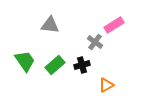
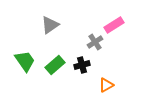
gray triangle: rotated 42 degrees counterclockwise
gray cross: rotated 21 degrees clockwise
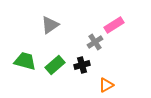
green trapezoid: rotated 40 degrees counterclockwise
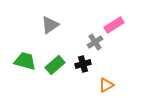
black cross: moved 1 px right, 1 px up
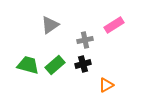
gray cross: moved 10 px left, 2 px up; rotated 21 degrees clockwise
green trapezoid: moved 3 px right, 4 px down
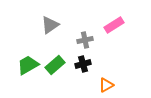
green trapezoid: rotated 45 degrees counterclockwise
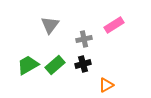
gray triangle: rotated 18 degrees counterclockwise
gray cross: moved 1 px left, 1 px up
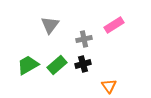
green rectangle: moved 2 px right
orange triangle: moved 3 px right, 1 px down; rotated 35 degrees counterclockwise
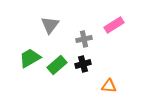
green trapezoid: moved 2 px right, 7 px up
orange triangle: rotated 49 degrees counterclockwise
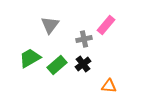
pink rectangle: moved 8 px left; rotated 18 degrees counterclockwise
black cross: rotated 21 degrees counterclockwise
